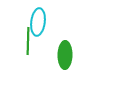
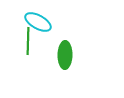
cyan ellipse: rotated 68 degrees counterclockwise
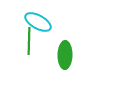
green line: moved 1 px right
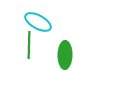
green line: moved 4 px down
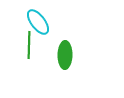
cyan ellipse: rotated 24 degrees clockwise
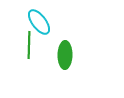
cyan ellipse: moved 1 px right
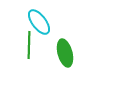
green ellipse: moved 2 px up; rotated 16 degrees counterclockwise
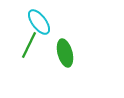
green line: rotated 24 degrees clockwise
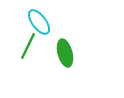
green line: moved 1 px left, 1 px down
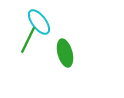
green line: moved 6 px up
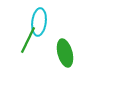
cyan ellipse: rotated 44 degrees clockwise
